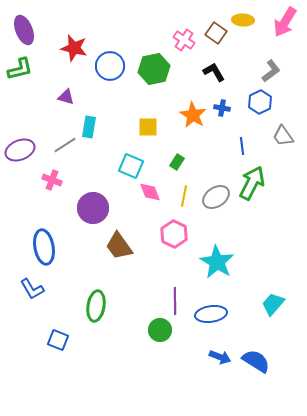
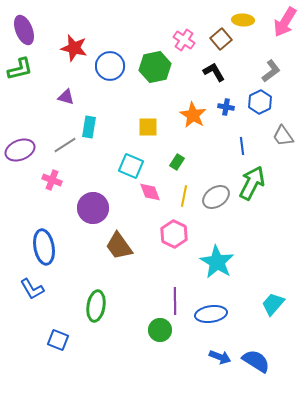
brown square at (216, 33): moved 5 px right, 6 px down; rotated 15 degrees clockwise
green hexagon at (154, 69): moved 1 px right, 2 px up
blue cross at (222, 108): moved 4 px right, 1 px up
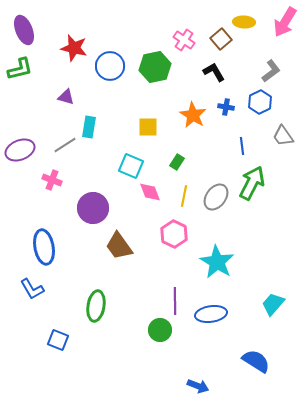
yellow ellipse at (243, 20): moved 1 px right, 2 px down
gray ellipse at (216, 197): rotated 20 degrees counterclockwise
blue arrow at (220, 357): moved 22 px left, 29 px down
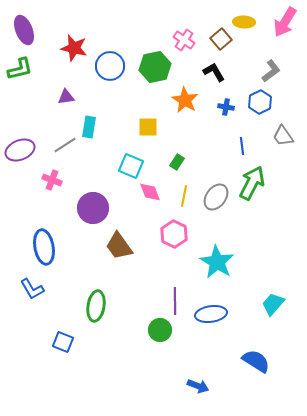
purple triangle at (66, 97): rotated 24 degrees counterclockwise
orange star at (193, 115): moved 8 px left, 15 px up
blue square at (58, 340): moved 5 px right, 2 px down
